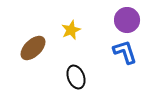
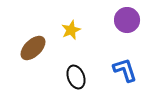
blue L-shape: moved 18 px down
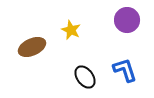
yellow star: rotated 24 degrees counterclockwise
brown ellipse: moved 1 px left, 1 px up; rotated 20 degrees clockwise
black ellipse: moved 9 px right; rotated 15 degrees counterclockwise
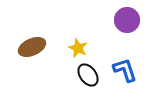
yellow star: moved 7 px right, 18 px down
black ellipse: moved 3 px right, 2 px up
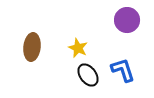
brown ellipse: rotated 60 degrees counterclockwise
blue L-shape: moved 2 px left
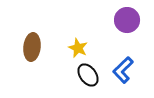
blue L-shape: rotated 116 degrees counterclockwise
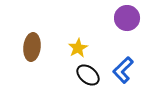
purple circle: moved 2 px up
yellow star: rotated 18 degrees clockwise
black ellipse: rotated 15 degrees counterclockwise
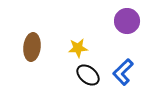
purple circle: moved 3 px down
yellow star: rotated 24 degrees clockwise
blue L-shape: moved 2 px down
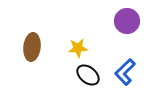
blue L-shape: moved 2 px right
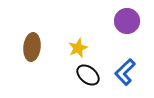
yellow star: rotated 18 degrees counterclockwise
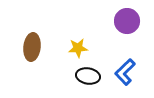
yellow star: rotated 18 degrees clockwise
black ellipse: moved 1 px down; rotated 30 degrees counterclockwise
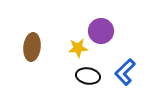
purple circle: moved 26 px left, 10 px down
